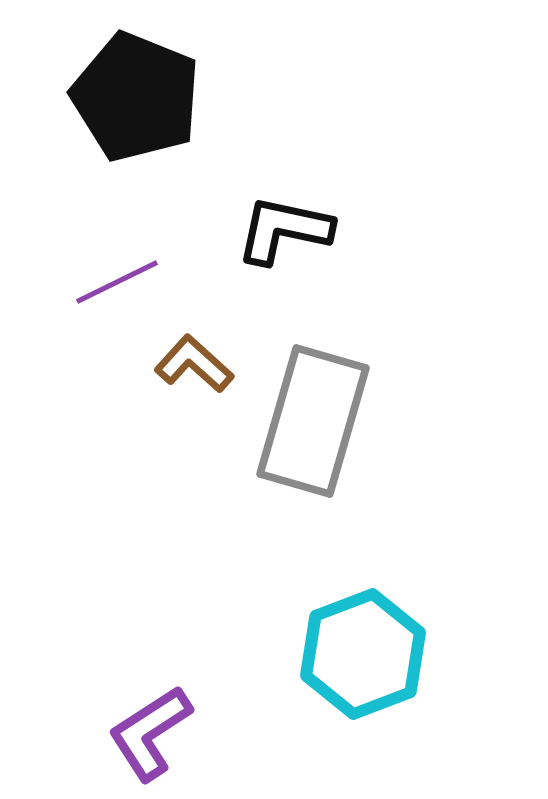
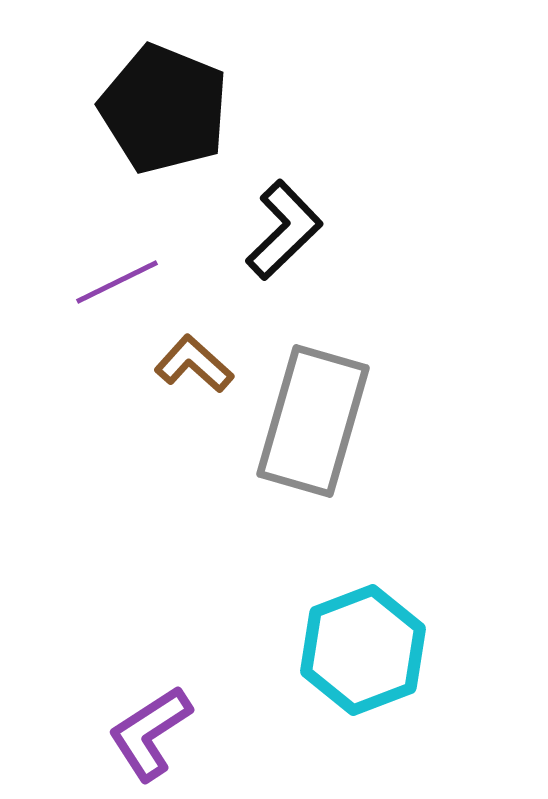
black pentagon: moved 28 px right, 12 px down
black L-shape: rotated 124 degrees clockwise
cyan hexagon: moved 4 px up
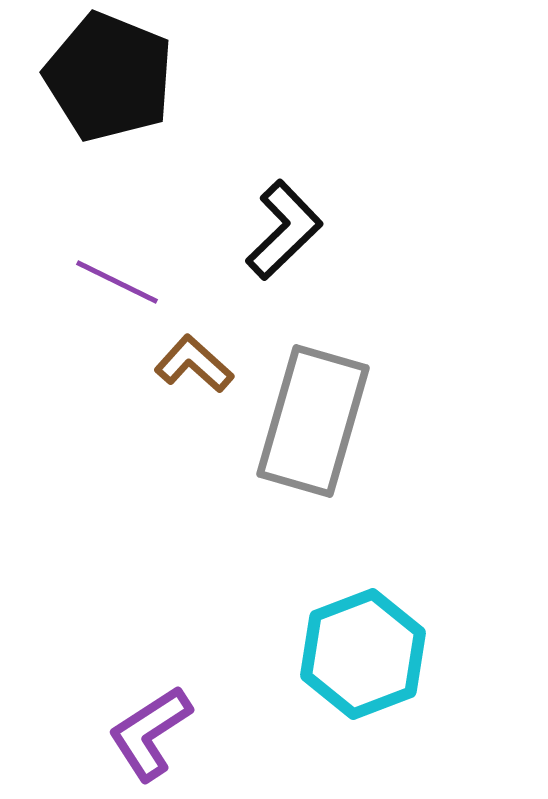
black pentagon: moved 55 px left, 32 px up
purple line: rotated 52 degrees clockwise
cyan hexagon: moved 4 px down
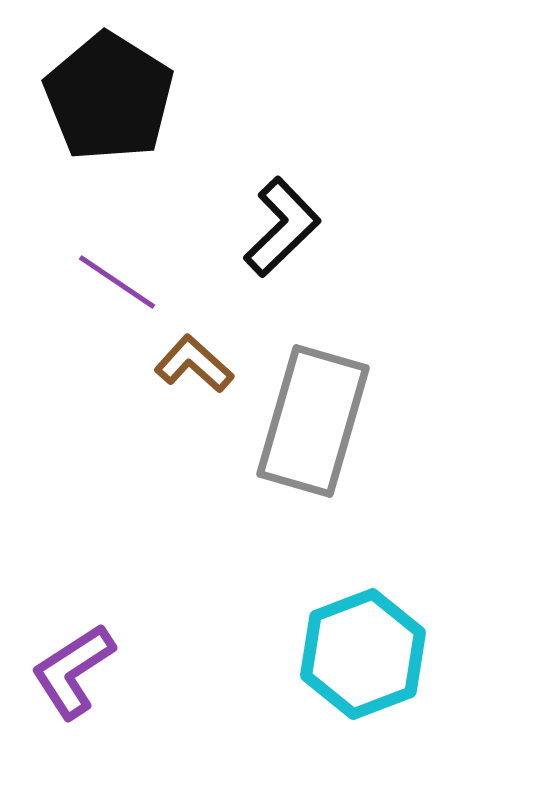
black pentagon: moved 20 px down; rotated 10 degrees clockwise
black L-shape: moved 2 px left, 3 px up
purple line: rotated 8 degrees clockwise
purple L-shape: moved 77 px left, 62 px up
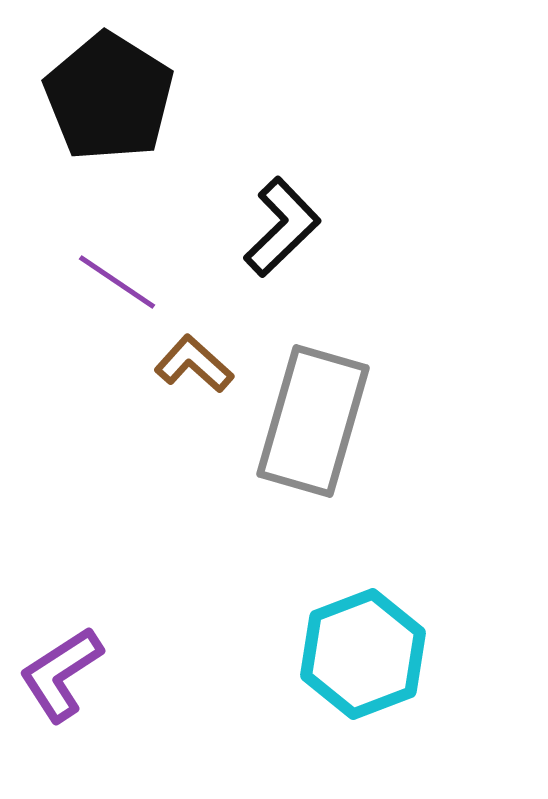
purple L-shape: moved 12 px left, 3 px down
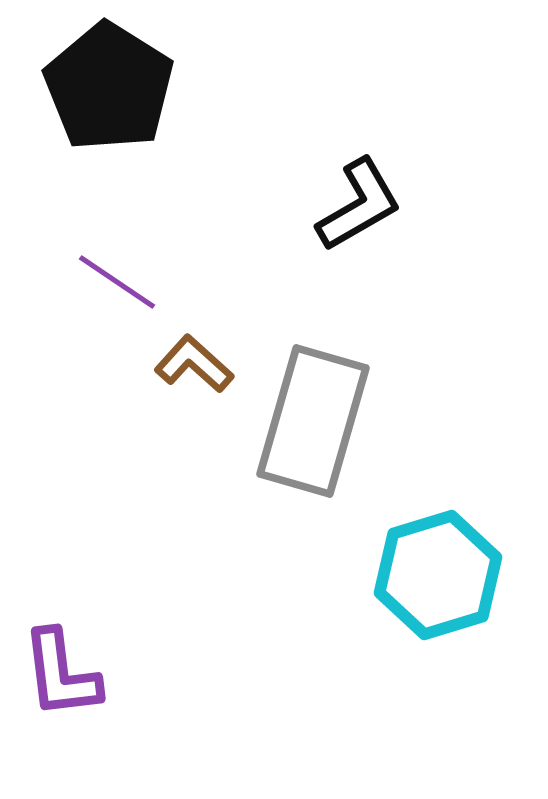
black pentagon: moved 10 px up
black L-shape: moved 77 px right, 22 px up; rotated 14 degrees clockwise
cyan hexagon: moved 75 px right, 79 px up; rotated 4 degrees clockwise
purple L-shape: rotated 64 degrees counterclockwise
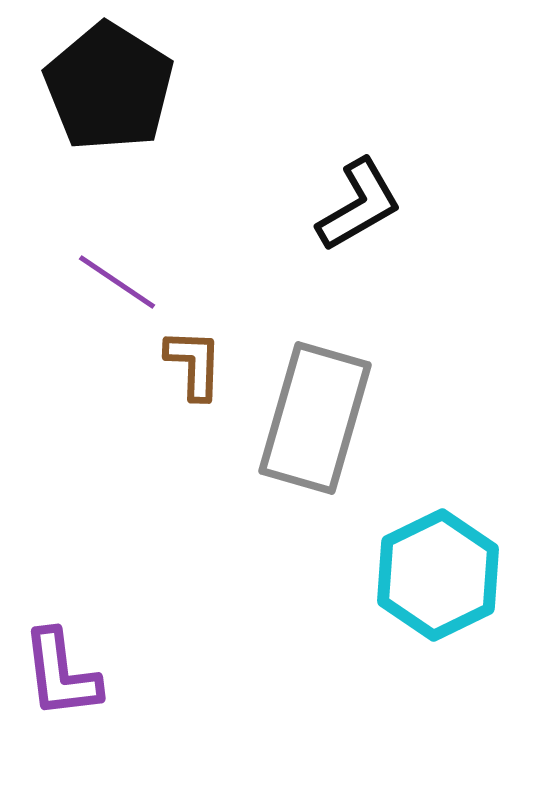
brown L-shape: rotated 50 degrees clockwise
gray rectangle: moved 2 px right, 3 px up
cyan hexagon: rotated 9 degrees counterclockwise
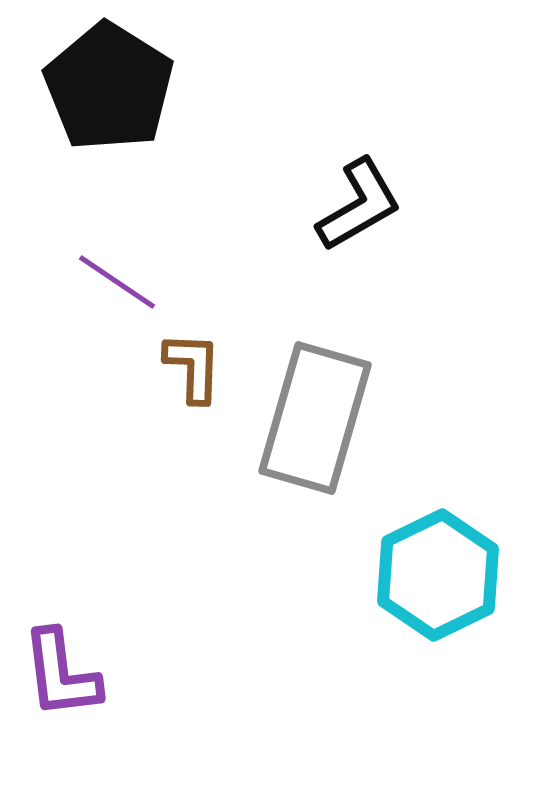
brown L-shape: moved 1 px left, 3 px down
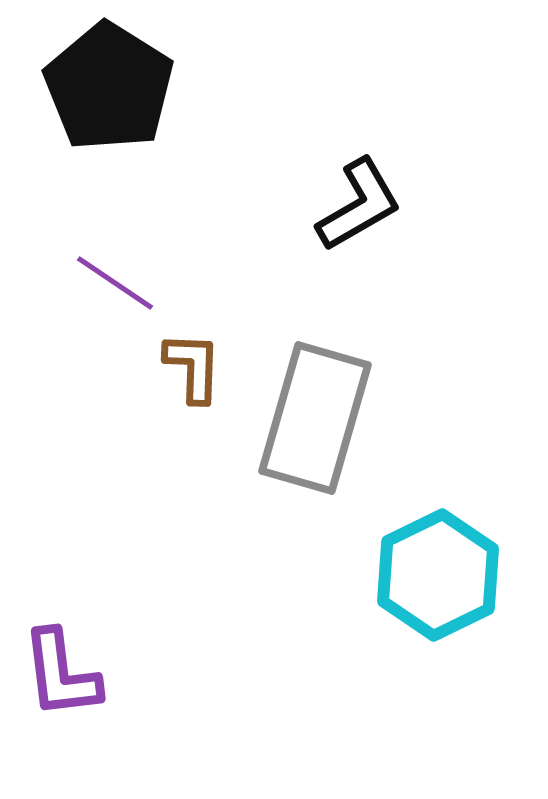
purple line: moved 2 px left, 1 px down
